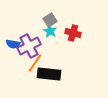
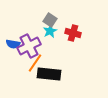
gray square: rotated 24 degrees counterclockwise
cyan star: rotated 16 degrees clockwise
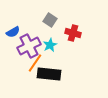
cyan star: moved 14 px down
blue semicircle: moved 12 px up; rotated 40 degrees counterclockwise
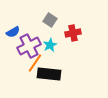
red cross: rotated 28 degrees counterclockwise
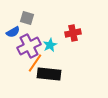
gray square: moved 23 px left, 2 px up; rotated 16 degrees counterclockwise
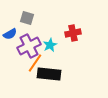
blue semicircle: moved 3 px left, 2 px down
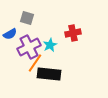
purple cross: moved 1 px down
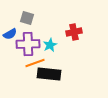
red cross: moved 1 px right, 1 px up
purple cross: moved 1 px left, 3 px up; rotated 25 degrees clockwise
orange line: rotated 36 degrees clockwise
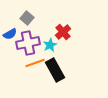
gray square: rotated 24 degrees clockwise
red cross: moved 11 px left; rotated 28 degrees counterclockwise
purple cross: moved 1 px up; rotated 10 degrees counterclockwise
black rectangle: moved 6 px right, 4 px up; rotated 55 degrees clockwise
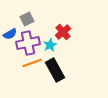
gray square: moved 1 px down; rotated 24 degrees clockwise
orange line: moved 3 px left
